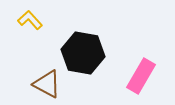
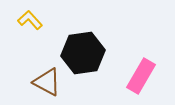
black hexagon: rotated 18 degrees counterclockwise
brown triangle: moved 2 px up
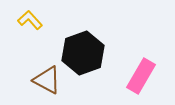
black hexagon: rotated 12 degrees counterclockwise
brown triangle: moved 2 px up
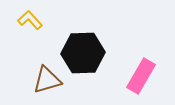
black hexagon: rotated 18 degrees clockwise
brown triangle: rotated 44 degrees counterclockwise
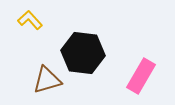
black hexagon: rotated 9 degrees clockwise
